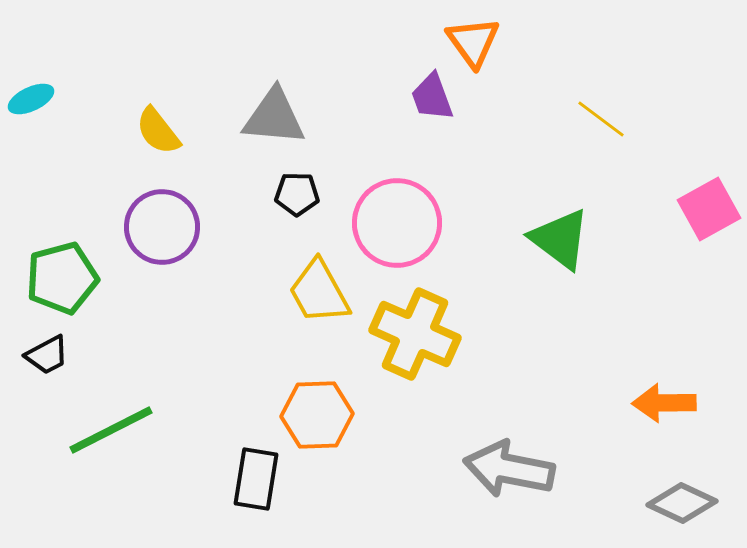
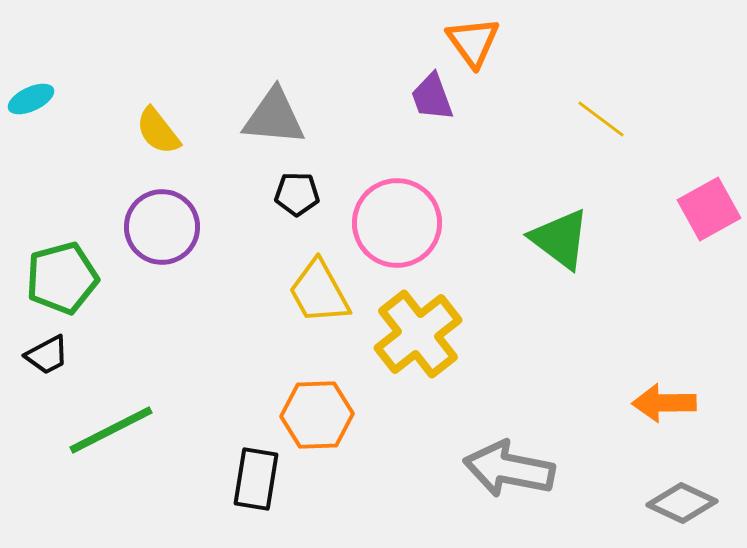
yellow cross: moved 3 px right; rotated 28 degrees clockwise
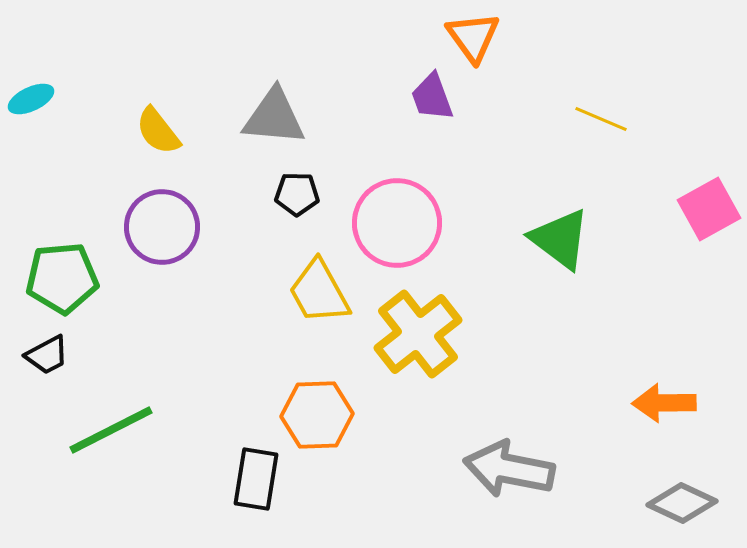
orange triangle: moved 5 px up
yellow line: rotated 14 degrees counterclockwise
green pentagon: rotated 10 degrees clockwise
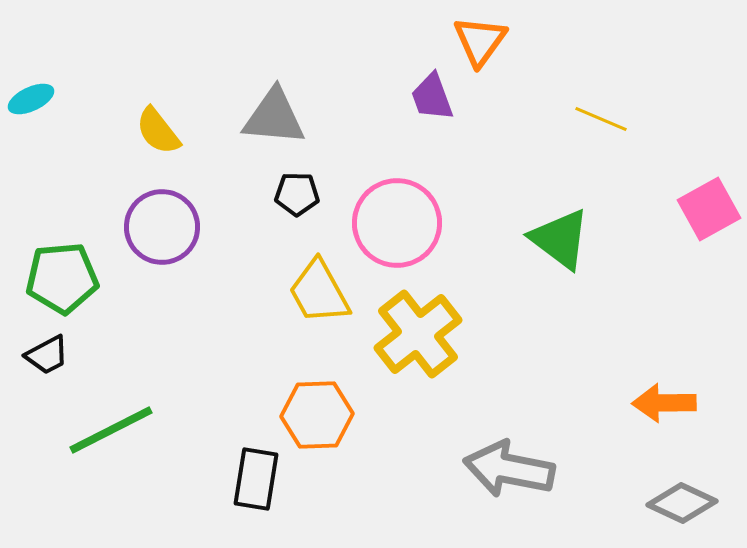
orange triangle: moved 7 px right, 4 px down; rotated 12 degrees clockwise
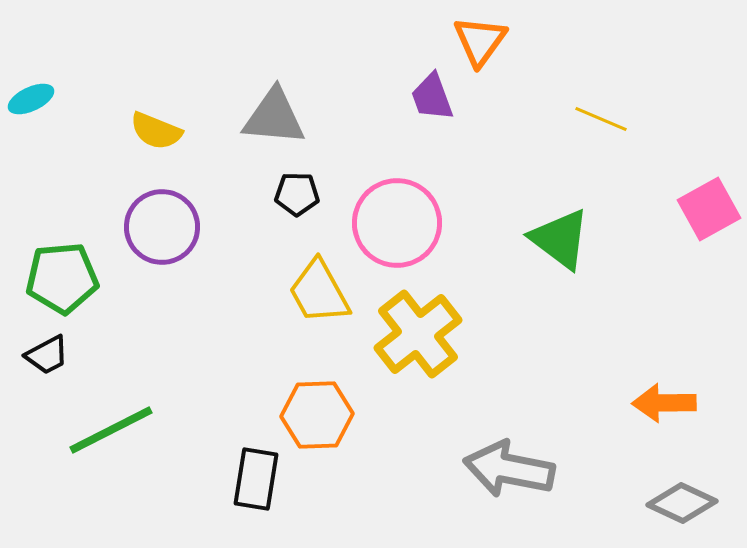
yellow semicircle: moved 2 px left; rotated 30 degrees counterclockwise
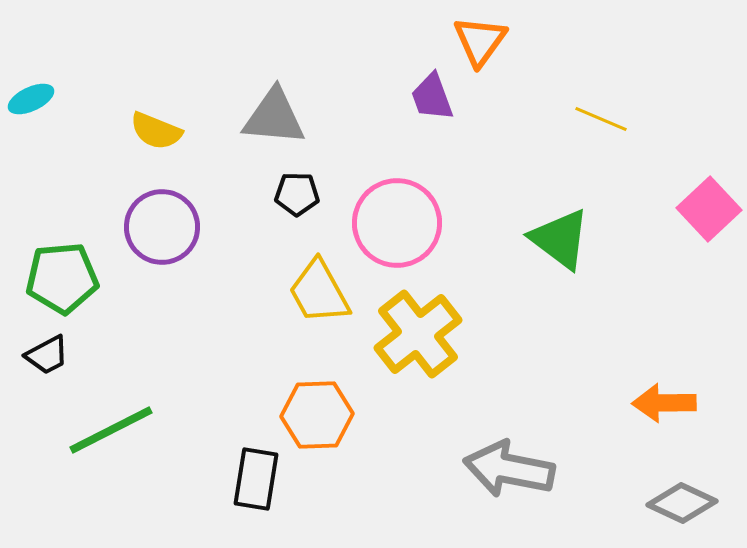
pink square: rotated 14 degrees counterclockwise
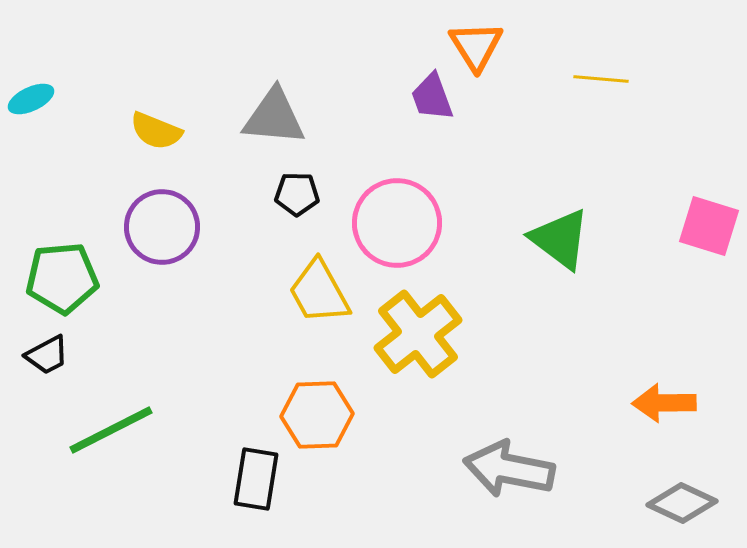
orange triangle: moved 4 px left, 5 px down; rotated 8 degrees counterclockwise
yellow line: moved 40 px up; rotated 18 degrees counterclockwise
pink square: moved 17 px down; rotated 30 degrees counterclockwise
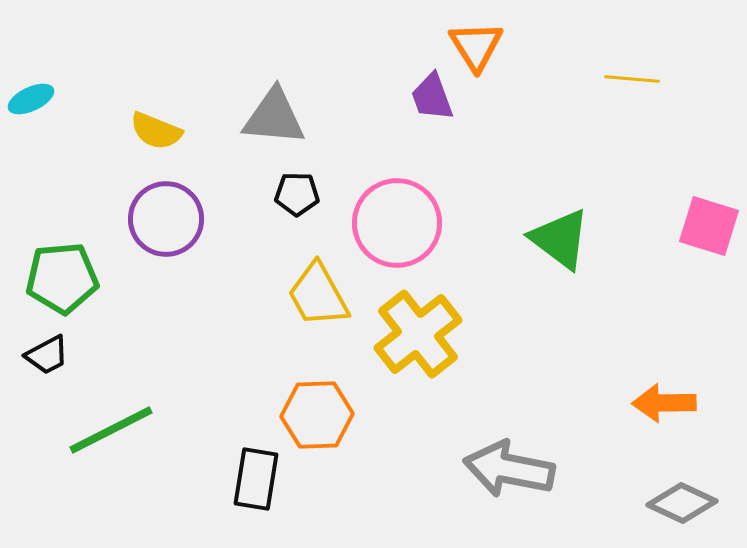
yellow line: moved 31 px right
purple circle: moved 4 px right, 8 px up
yellow trapezoid: moved 1 px left, 3 px down
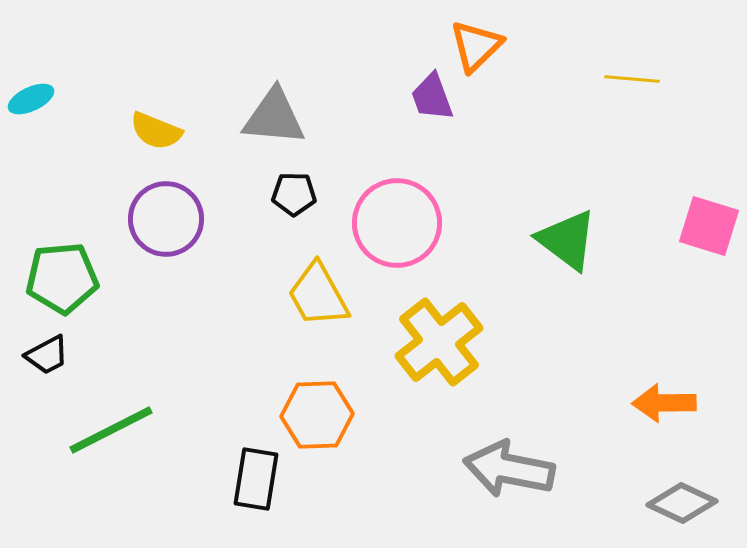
orange triangle: rotated 18 degrees clockwise
black pentagon: moved 3 px left
green triangle: moved 7 px right, 1 px down
yellow cross: moved 21 px right, 8 px down
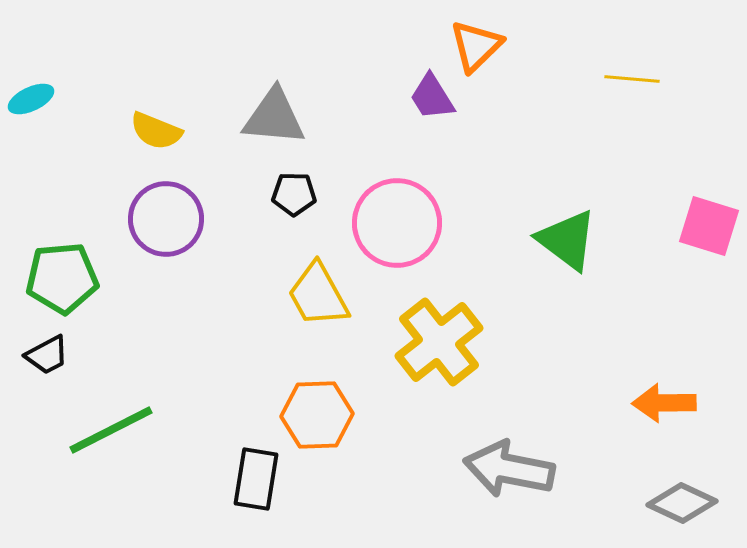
purple trapezoid: rotated 12 degrees counterclockwise
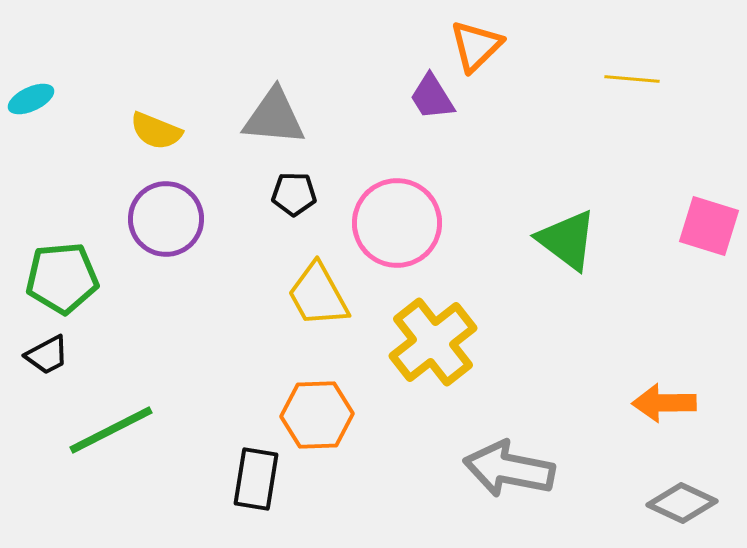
yellow cross: moved 6 px left
